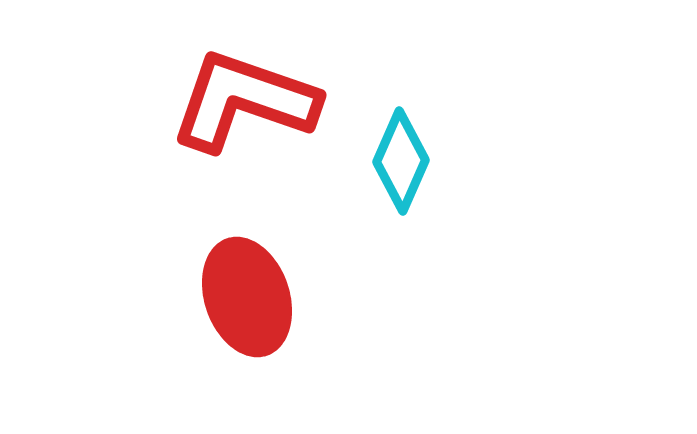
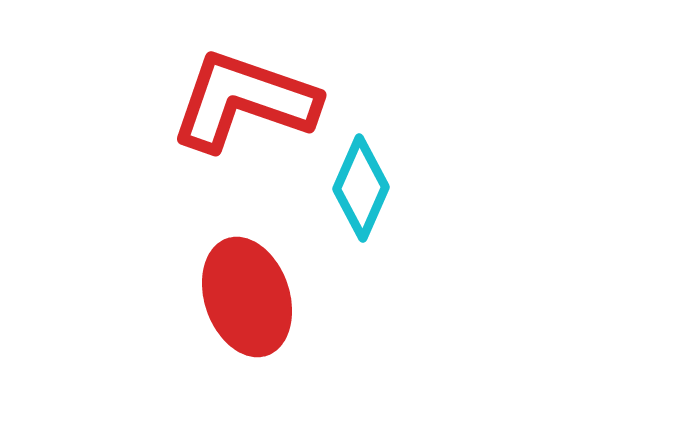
cyan diamond: moved 40 px left, 27 px down
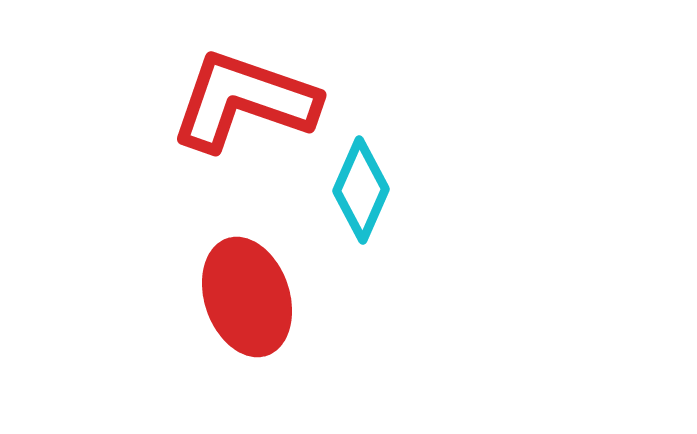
cyan diamond: moved 2 px down
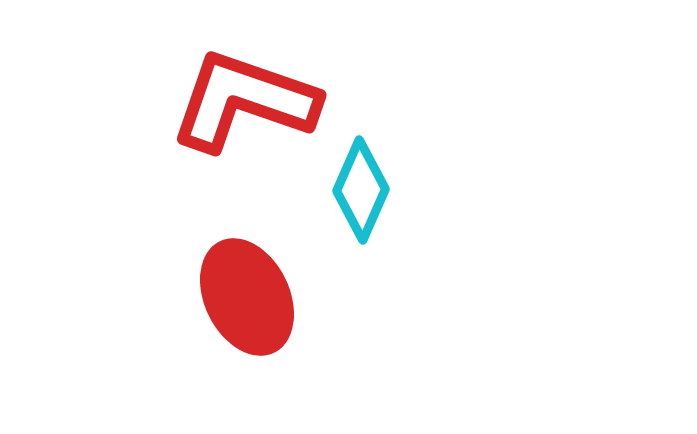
red ellipse: rotated 7 degrees counterclockwise
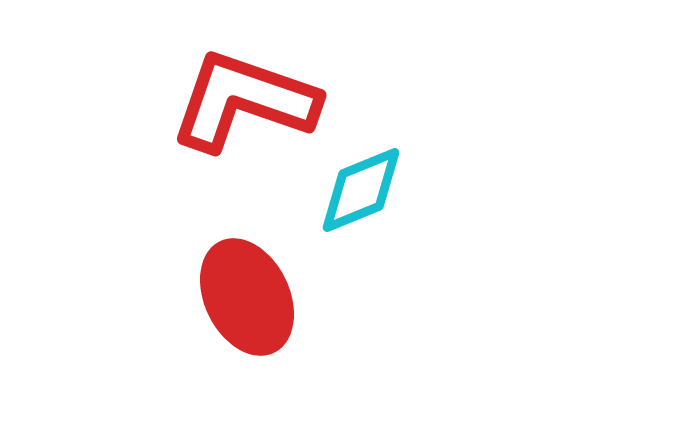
cyan diamond: rotated 44 degrees clockwise
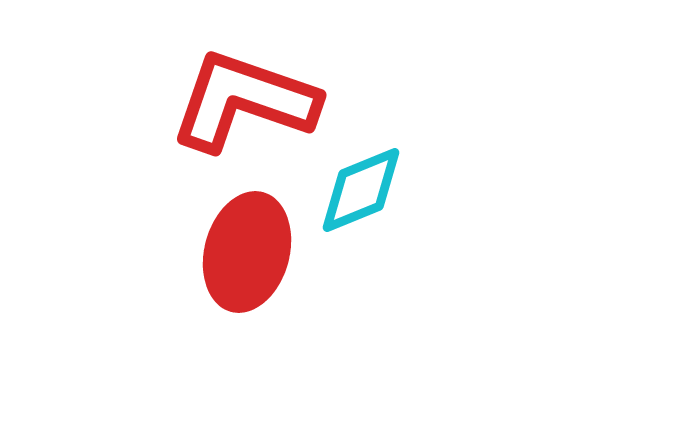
red ellipse: moved 45 px up; rotated 41 degrees clockwise
